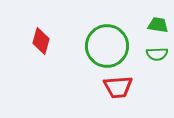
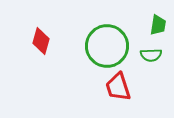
green trapezoid: rotated 90 degrees clockwise
green semicircle: moved 6 px left, 1 px down
red trapezoid: rotated 76 degrees clockwise
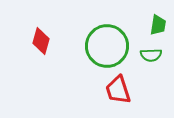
red trapezoid: moved 3 px down
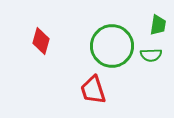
green circle: moved 5 px right
red trapezoid: moved 25 px left
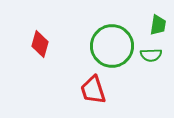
red diamond: moved 1 px left, 3 px down
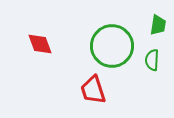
red diamond: rotated 36 degrees counterclockwise
green semicircle: moved 1 px right, 5 px down; rotated 95 degrees clockwise
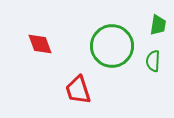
green semicircle: moved 1 px right, 1 px down
red trapezoid: moved 15 px left
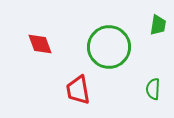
green circle: moved 3 px left, 1 px down
green semicircle: moved 28 px down
red trapezoid: rotated 8 degrees clockwise
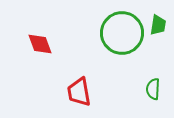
green circle: moved 13 px right, 14 px up
red trapezoid: moved 1 px right, 2 px down
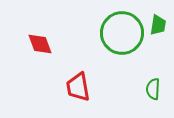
red trapezoid: moved 1 px left, 5 px up
